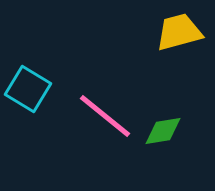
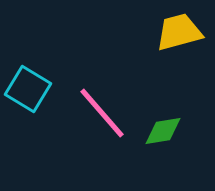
pink line: moved 3 px left, 3 px up; rotated 10 degrees clockwise
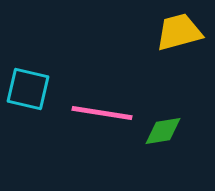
cyan square: rotated 18 degrees counterclockwise
pink line: rotated 40 degrees counterclockwise
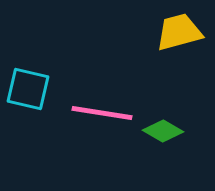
green diamond: rotated 39 degrees clockwise
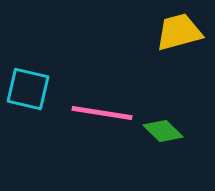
green diamond: rotated 15 degrees clockwise
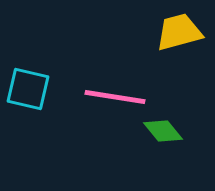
pink line: moved 13 px right, 16 px up
green diamond: rotated 6 degrees clockwise
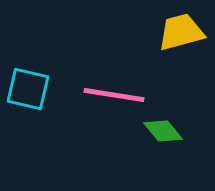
yellow trapezoid: moved 2 px right
pink line: moved 1 px left, 2 px up
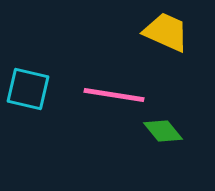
yellow trapezoid: moved 15 px left; rotated 39 degrees clockwise
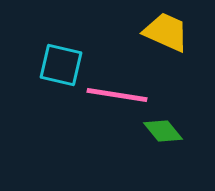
cyan square: moved 33 px right, 24 px up
pink line: moved 3 px right
